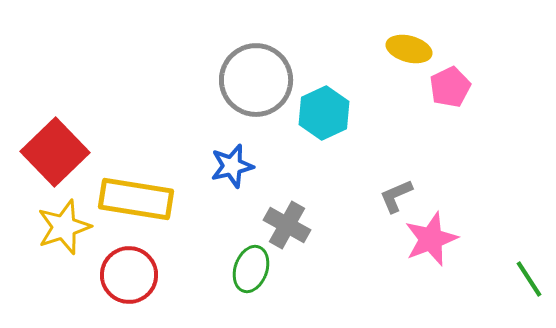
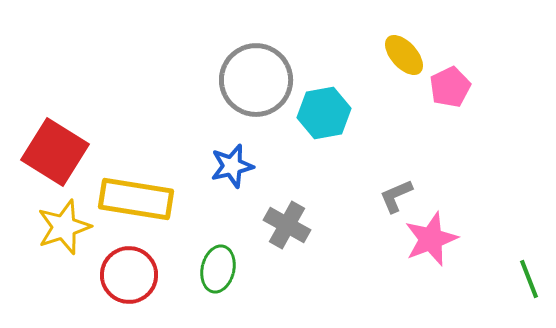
yellow ellipse: moved 5 px left, 6 px down; rotated 33 degrees clockwise
cyan hexagon: rotated 15 degrees clockwise
red square: rotated 14 degrees counterclockwise
green ellipse: moved 33 px left; rotated 6 degrees counterclockwise
green line: rotated 12 degrees clockwise
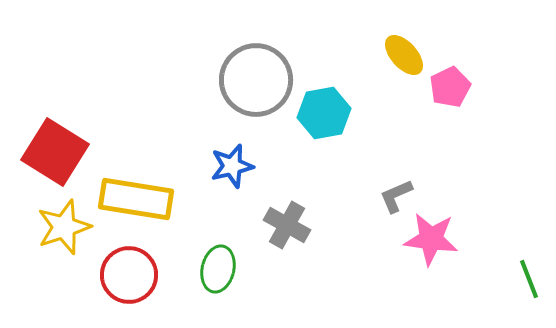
pink star: rotated 28 degrees clockwise
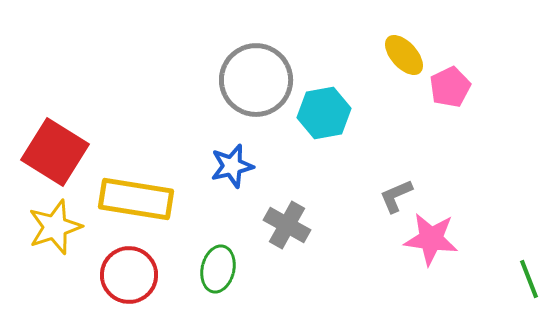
yellow star: moved 9 px left
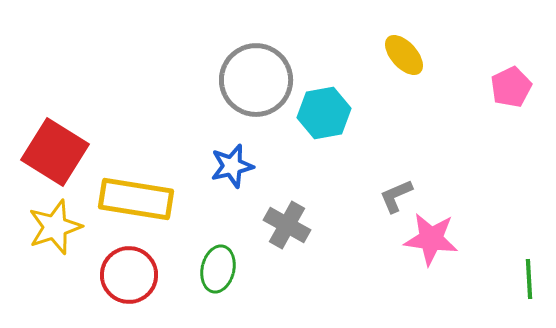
pink pentagon: moved 61 px right
green line: rotated 18 degrees clockwise
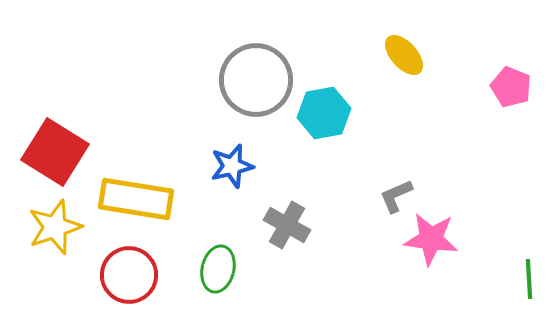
pink pentagon: rotated 24 degrees counterclockwise
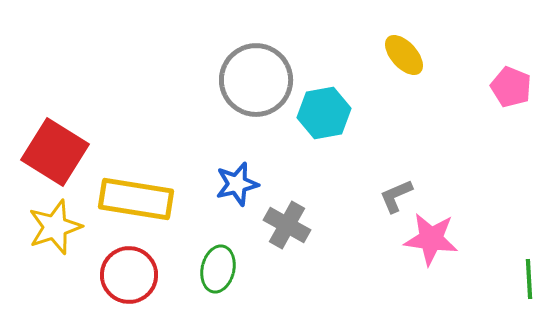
blue star: moved 5 px right, 18 px down
